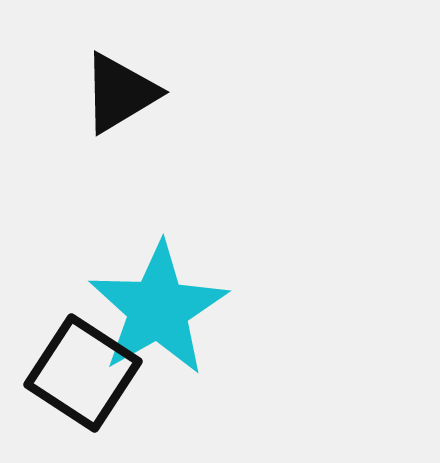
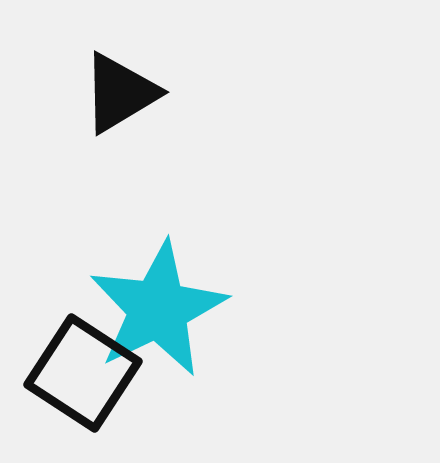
cyan star: rotated 4 degrees clockwise
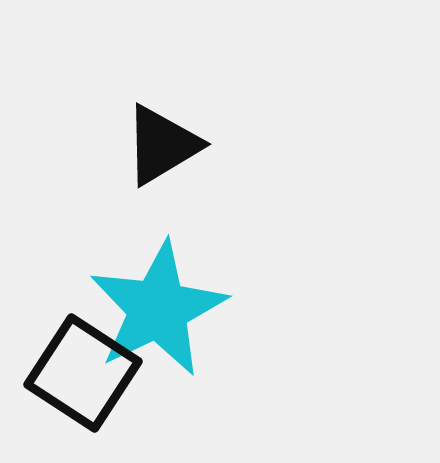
black triangle: moved 42 px right, 52 px down
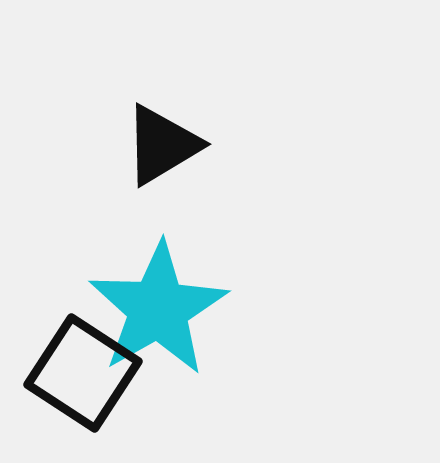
cyan star: rotated 4 degrees counterclockwise
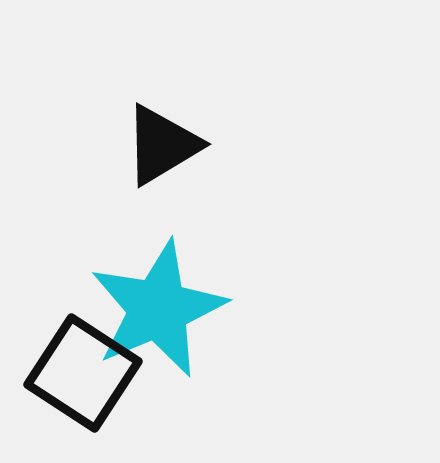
cyan star: rotated 7 degrees clockwise
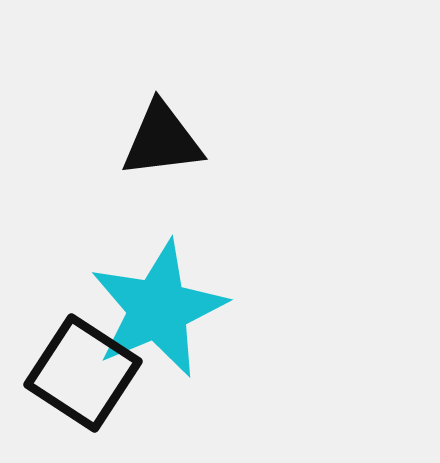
black triangle: moved 5 px up; rotated 24 degrees clockwise
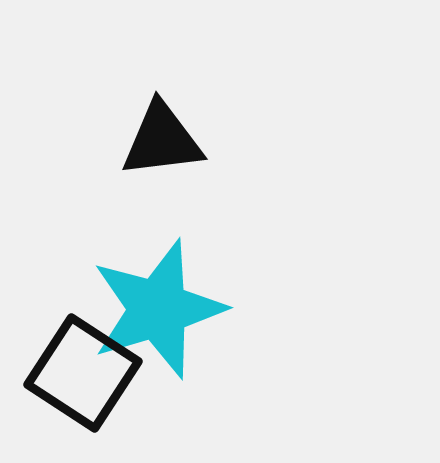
cyan star: rotated 6 degrees clockwise
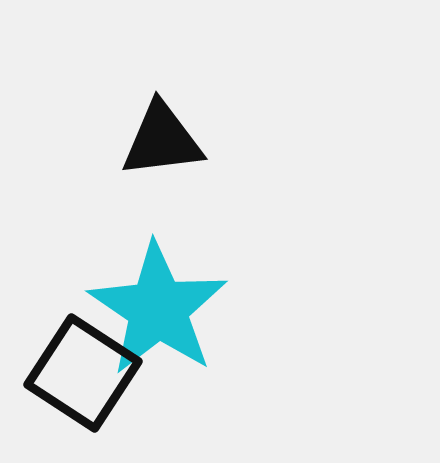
cyan star: rotated 21 degrees counterclockwise
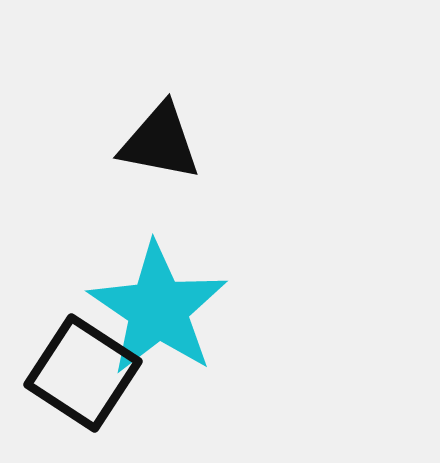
black triangle: moved 2 px left, 2 px down; rotated 18 degrees clockwise
